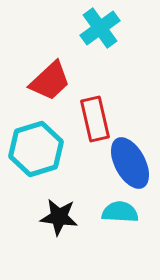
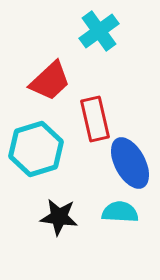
cyan cross: moved 1 px left, 3 px down
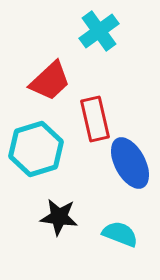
cyan semicircle: moved 22 px down; rotated 18 degrees clockwise
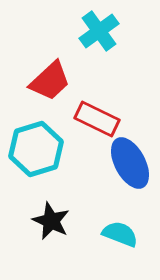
red rectangle: moved 2 px right; rotated 51 degrees counterclockwise
black star: moved 8 px left, 4 px down; rotated 18 degrees clockwise
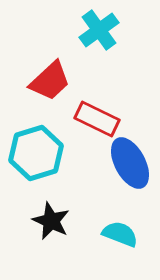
cyan cross: moved 1 px up
cyan hexagon: moved 4 px down
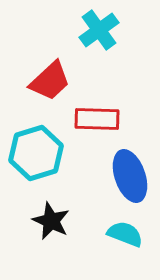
red rectangle: rotated 24 degrees counterclockwise
blue ellipse: moved 13 px down; rotated 9 degrees clockwise
cyan semicircle: moved 5 px right
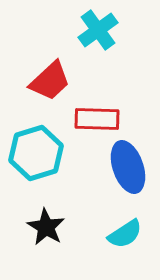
cyan cross: moved 1 px left
blue ellipse: moved 2 px left, 9 px up
black star: moved 5 px left, 6 px down; rotated 6 degrees clockwise
cyan semicircle: rotated 126 degrees clockwise
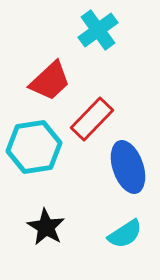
red rectangle: moved 5 px left; rotated 48 degrees counterclockwise
cyan hexagon: moved 2 px left, 6 px up; rotated 8 degrees clockwise
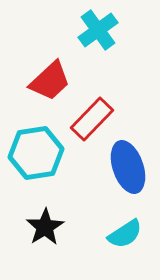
cyan hexagon: moved 2 px right, 6 px down
black star: moved 1 px left; rotated 9 degrees clockwise
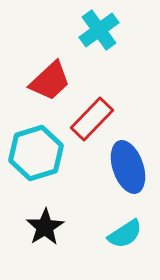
cyan cross: moved 1 px right
cyan hexagon: rotated 8 degrees counterclockwise
